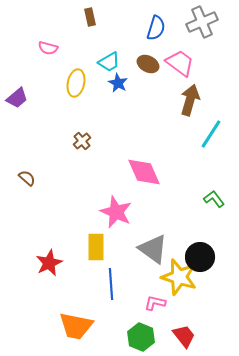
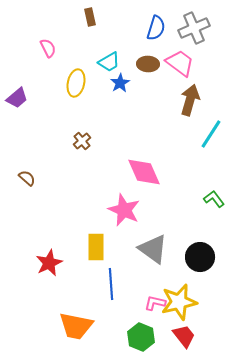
gray cross: moved 8 px left, 6 px down
pink semicircle: rotated 132 degrees counterclockwise
brown ellipse: rotated 25 degrees counterclockwise
blue star: moved 2 px right; rotated 12 degrees clockwise
pink star: moved 8 px right, 2 px up
yellow star: moved 25 px down; rotated 30 degrees counterclockwise
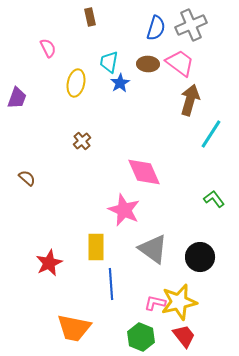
gray cross: moved 3 px left, 3 px up
cyan trapezoid: rotated 130 degrees clockwise
purple trapezoid: rotated 30 degrees counterclockwise
orange trapezoid: moved 2 px left, 2 px down
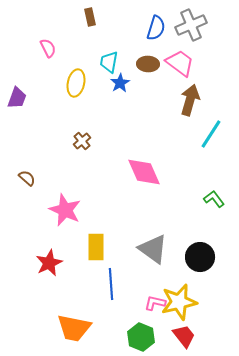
pink star: moved 59 px left
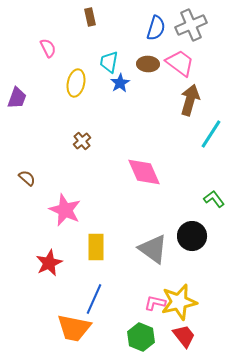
black circle: moved 8 px left, 21 px up
blue line: moved 17 px left, 15 px down; rotated 28 degrees clockwise
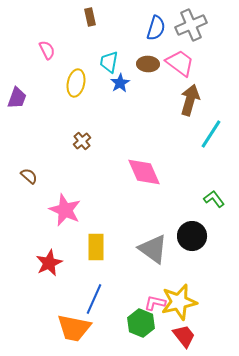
pink semicircle: moved 1 px left, 2 px down
brown semicircle: moved 2 px right, 2 px up
green hexagon: moved 14 px up
